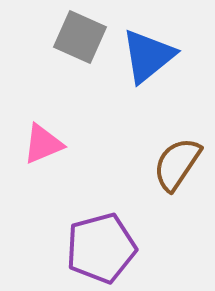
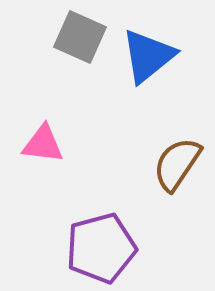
pink triangle: rotated 30 degrees clockwise
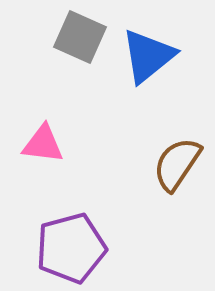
purple pentagon: moved 30 px left
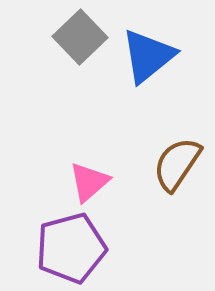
gray square: rotated 22 degrees clockwise
pink triangle: moved 46 px right, 38 px down; rotated 48 degrees counterclockwise
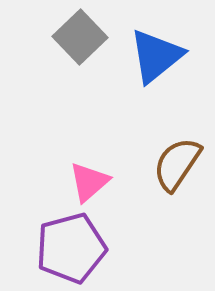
blue triangle: moved 8 px right
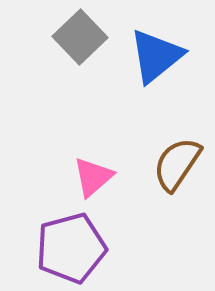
pink triangle: moved 4 px right, 5 px up
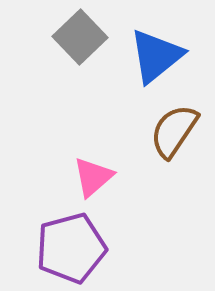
brown semicircle: moved 3 px left, 33 px up
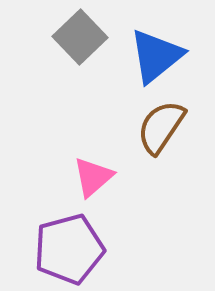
brown semicircle: moved 13 px left, 4 px up
purple pentagon: moved 2 px left, 1 px down
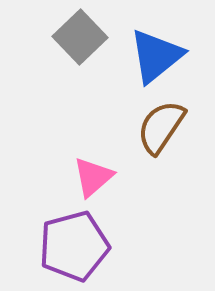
purple pentagon: moved 5 px right, 3 px up
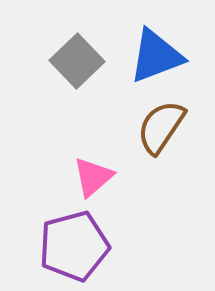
gray square: moved 3 px left, 24 px down
blue triangle: rotated 18 degrees clockwise
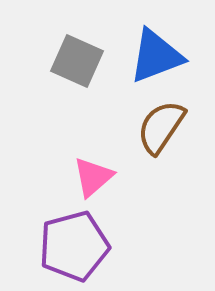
gray square: rotated 22 degrees counterclockwise
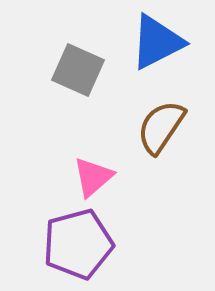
blue triangle: moved 1 px right, 14 px up; rotated 6 degrees counterclockwise
gray square: moved 1 px right, 9 px down
purple pentagon: moved 4 px right, 2 px up
